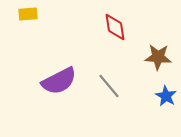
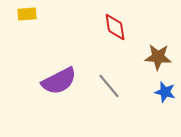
yellow rectangle: moved 1 px left
blue star: moved 1 px left, 4 px up; rotated 15 degrees counterclockwise
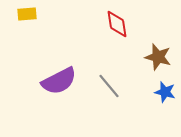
red diamond: moved 2 px right, 3 px up
brown star: rotated 12 degrees clockwise
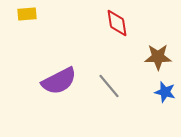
red diamond: moved 1 px up
brown star: rotated 16 degrees counterclockwise
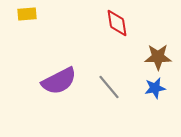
gray line: moved 1 px down
blue star: moved 10 px left, 4 px up; rotated 25 degrees counterclockwise
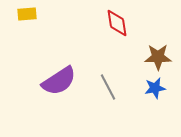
purple semicircle: rotated 6 degrees counterclockwise
gray line: moved 1 px left; rotated 12 degrees clockwise
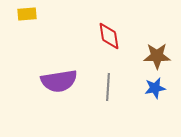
red diamond: moved 8 px left, 13 px down
brown star: moved 1 px left, 1 px up
purple semicircle: rotated 24 degrees clockwise
gray line: rotated 32 degrees clockwise
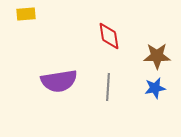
yellow rectangle: moved 1 px left
